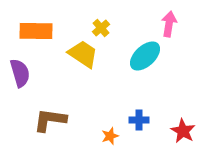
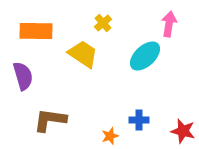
yellow cross: moved 2 px right, 5 px up
purple semicircle: moved 3 px right, 3 px down
red star: rotated 15 degrees counterclockwise
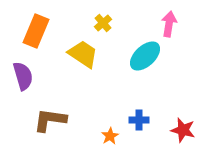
orange rectangle: rotated 68 degrees counterclockwise
red star: moved 1 px up
orange star: rotated 12 degrees counterclockwise
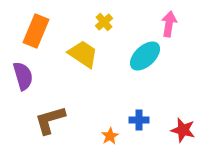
yellow cross: moved 1 px right, 1 px up
brown L-shape: rotated 24 degrees counterclockwise
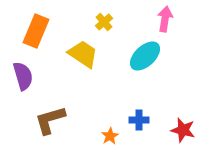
pink arrow: moved 4 px left, 5 px up
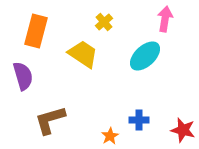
orange rectangle: rotated 8 degrees counterclockwise
